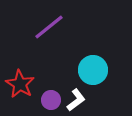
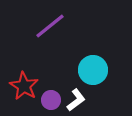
purple line: moved 1 px right, 1 px up
red star: moved 4 px right, 2 px down
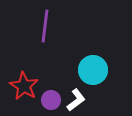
purple line: moved 5 px left; rotated 44 degrees counterclockwise
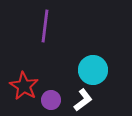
white L-shape: moved 7 px right
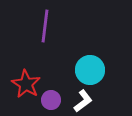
cyan circle: moved 3 px left
red star: moved 2 px right, 2 px up
white L-shape: moved 1 px down
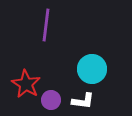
purple line: moved 1 px right, 1 px up
cyan circle: moved 2 px right, 1 px up
white L-shape: rotated 45 degrees clockwise
